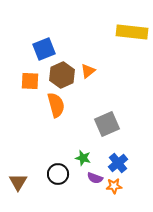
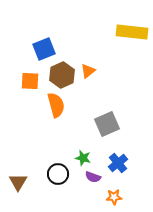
purple semicircle: moved 2 px left, 1 px up
orange star: moved 11 px down
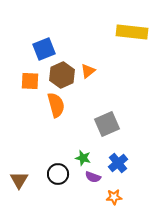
brown triangle: moved 1 px right, 2 px up
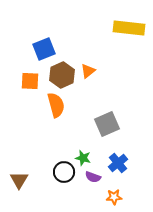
yellow rectangle: moved 3 px left, 4 px up
black circle: moved 6 px right, 2 px up
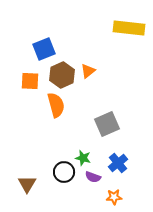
brown triangle: moved 8 px right, 4 px down
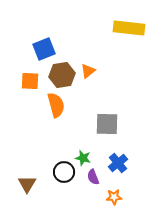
brown hexagon: rotated 15 degrees clockwise
gray square: rotated 25 degrees clockwise
purple semicircle: rotated 49 degrees clockwise
